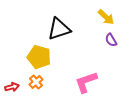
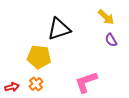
yellow pentagon: rotated 10 degrees counterclockwise
orange cross: moved 2 px down
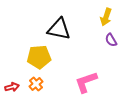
yellow arrow: rotated 66 degrees clockwise
black triangle: rotated 30 degrees clockwise
yellow pentagon: rotated 10 degrees counterclockwise
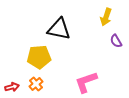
purple semicircle: moved 5 px right, 1 px down
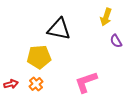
red arrow: moved 1 px left, 3 px up
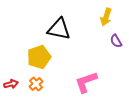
yellow pentagon: rotated 15 degrees counterclockwise
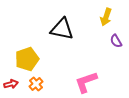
black triangle: moved 3 px right
yellow pentagon: moved 12 px left, 2 px down
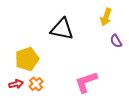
red arrow: moved 5 px right
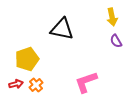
yellow arrow: moved 6 px right; rotated 30 degrees counterclockwise
orange cross: moved 1 px down
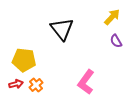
yellow arrow: rotated 126 degrees counterclockwise
black triangle: rotated 40 degrees clockwise
yellow pentagon: moved 3 px left, 1 px down; rotated 25 degrees clockwise
pink L-shape: rotated 35 degrees counterclockwise
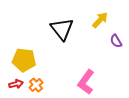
yellow arrow: moved 12 px left, 3 px down
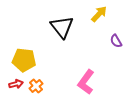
yellow arrow: moved 1 px left, 6 px up
black triangle: moved 2 px up
orange cross: moved 1 px down
